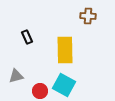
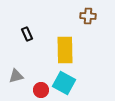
black rectangle: moved 3 px up
cyan square: moved 2 px up
red circle: moved 1 px right, 1 px up
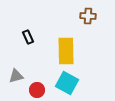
black rectangle: moved 1 px right, 3 px down
yellow rectangle: moved 1 px right, 1 px down
cyan square: moved 3 px right
red circle: moved 4 px left
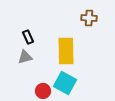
brown cross: moved 1 px right, 2 px down
gray triangle: moved 9 px right, 19 px up
cyan square: moved 2 px left
red circle: moved 6 px right, 1 px down
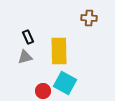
yellow rectangle: moved 7 px left
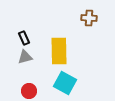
black rectangle: moved 4 px left, 1 px down
red circle: moved 14 px left
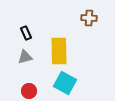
black rectangle: moved 2 px right, 5 px up
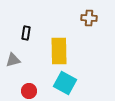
black rectangle: rotated 32 degrees clockwise
gray triangle: moved 12 px left, 3 px down
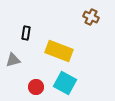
brown cross: moved 2 px right, 1 px up; rotated 21 degrees clockwise
yellow rectangle: rotated 68 degrees counterclockwise
red circle: moved 7 px right, 4 px up
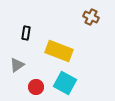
gray triangle: moved 4 px right, 5 px down; rotated 21 degrees counterclockwise
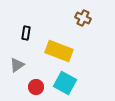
brown cross: moved 8 px left, 1 px down
